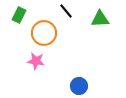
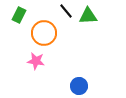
green triangle: moved 12 px left, 3 px up
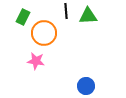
black line: rotated 35 degrees clockwise
green rectangle: moved 4 px right, 2 px down
blue circle: moved 7 px right
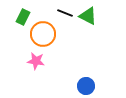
black line: moved 1 px left, 2 px down; rotated 63 degrees counterclockwise
green triangle: rotated 30 degrees clockwise
orange circle: moved 1 px left, 1 px down
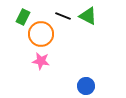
black line: moved 2 px left, 3 px down
orange circle: moved 2 px left
pink star: moved 5 px right
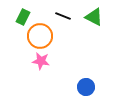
green triangle: moved 6 px right, 1 px down
orange circle: moved 1 px left, 2 px down
blue circle: moved 1 px down
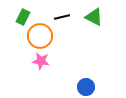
black line: moved 1 px left, 1 px down; rotated 35 degrees counterclockwise
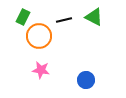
black line: moved 2 px right, 3 px down
orange circle: moved 1 px left
pink star: moved 9 px down
blue circle: moved 7 px up
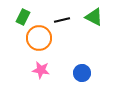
black line: moved 2 px left
orange circle: moved 2 px down
blue circle: moved 4 px left, 7 px up
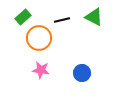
green rectangle: rotated 21 degrees clockwise
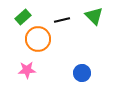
green triangle: moved 1 px up; rotated 18 degrees clockwise
orange circle: moved 1 px left, 1 px down
pink star: moved 14 px left; rotated 12 degrees counterclockwise
